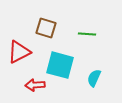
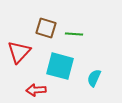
green line: moved 13 px left
red triangle: rotated 20 degrees counterclockwise
cyan square: moved 1 px down
red arrow: moved 1 px right, 5 px down
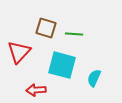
cyan square: moved 2 px right, 1 px up
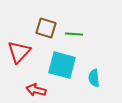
cyan semicircle: rotated 30 degrees counterclockwise
red arrow: rotated 18 degrees clockwise
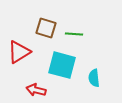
red triangle: rotated 15 degrees clockwise
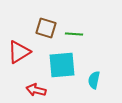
cyan square: rotated 20 degrees counterclockwise
cyan semicircle: moved 2 px down; rotated 18 degrees clockwise
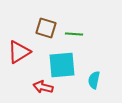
red arrow: moved 7 px right, 3 px up
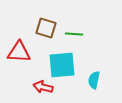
red triangle: rotated 35 degrees clockwise
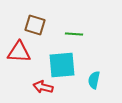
brown square: moved 11 px left, 3 px up
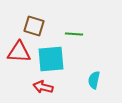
brown square: moved 1 px left, 1 px down
cyan square: moved 11 px left, 6 px up
